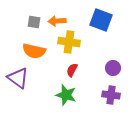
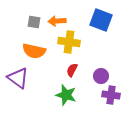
purple circle: moved 12 px left, 8 px down
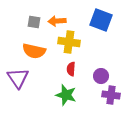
red semicircle: moved 1 px left, 1 px up; rotated 24 degrees counterclockwise
purple triangle: rotated 20 degrees clockwise
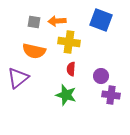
purple triangle: rotated 25 degrees clockwise
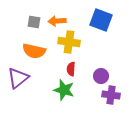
green star: moved 2 px left, 5 px up
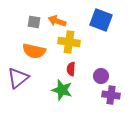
orange arrow: rotated 24 degrees clockwise
green star: moved 2 px left
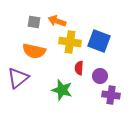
blue square: moved 2 px left, 21 px down
yellow cross: moved 1 px right
red semicircle: moved 8 px right, 1 px up
purple circle: moved 1 px left
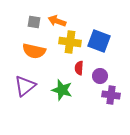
purple triangle: moved 7 px right, 8 px down
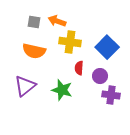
blue square: moved 8 px right, 6 px down; rotated 25 degrees clockwise
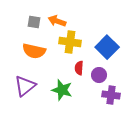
purple circle: moved 1 px left, 1 px up
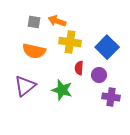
purple cross: moved 2 px down
